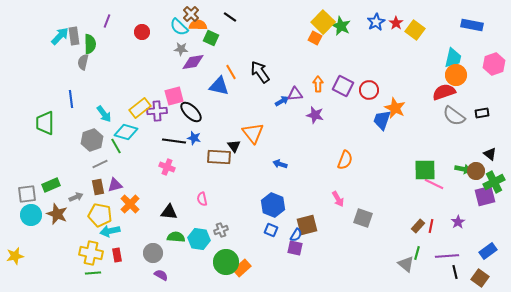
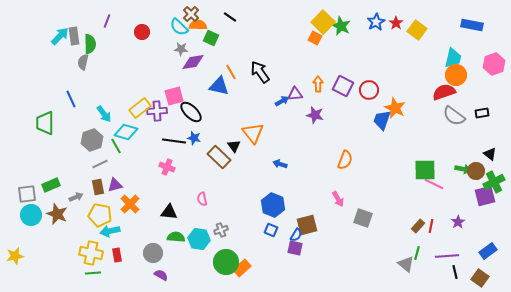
yellow square at (415, 30): moved 2 px right
blue line at (71, 99): rotated 18 degrees counterclockwise
brown rectangle at (219, 157): rotated 40 degrees clockwise
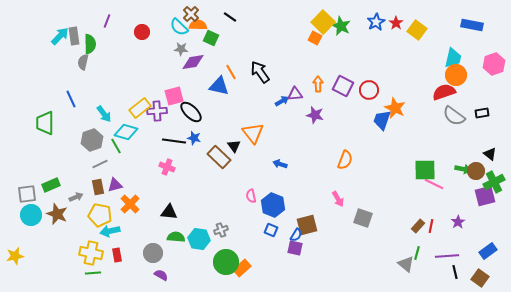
pink semicircle at (202, 199): moved 49 px right, 3 px up
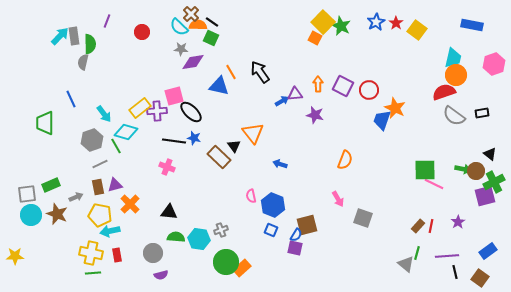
black line at (230, 17): moved 18 px left, 5 px down
yellow star at (15, 256): rotated 12 degrees clockwise
purple semicircle at (161, 275): rotated 136 degrees clockwise
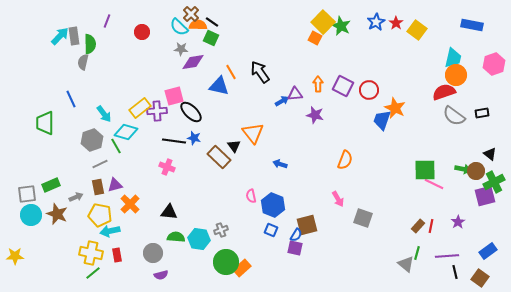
green line at (93, 273): rotated 35 degrees counterclockwise
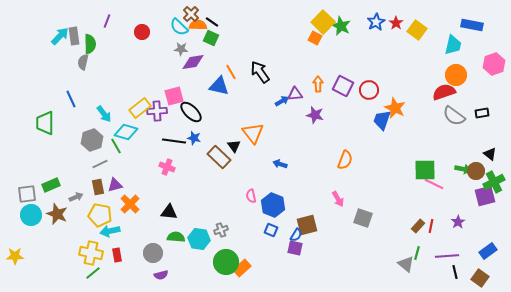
cyan trapezoid at (453, 58): moved 13 px up
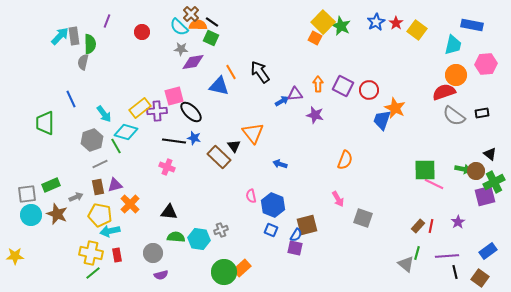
pink hexagon at (494, 64): moved 8 px left; rotated 15 degrees clockwise
green circle at (226, 262): moved 2 px left, 10 px down
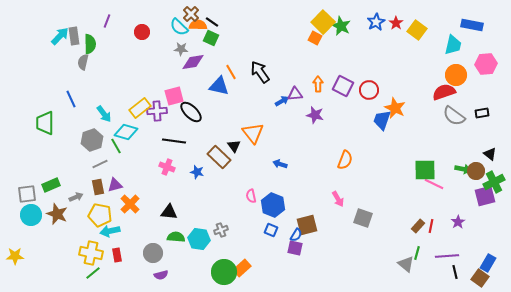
blue star at (194, 138): moved 3 px right, 34 px down
blue rectangle at (488, 251): moved 12 px down; rotated 24 degrees counterclockwise
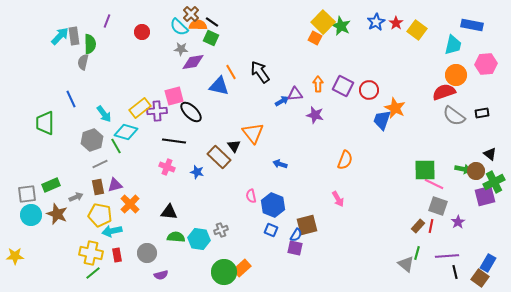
gray square at (363, 218): moved 75 px right, 12 px up
cyan arrow at (110, 231): moved 2 px right
gray circle at (153, 253): moved 6 px left
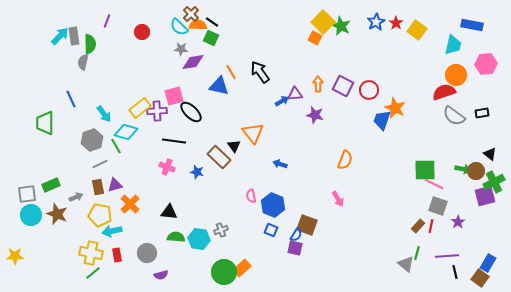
brown square at (307, 225): rotated 35 degrees clockwise
